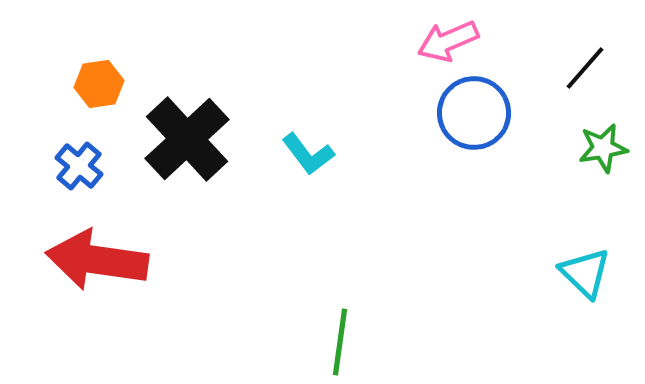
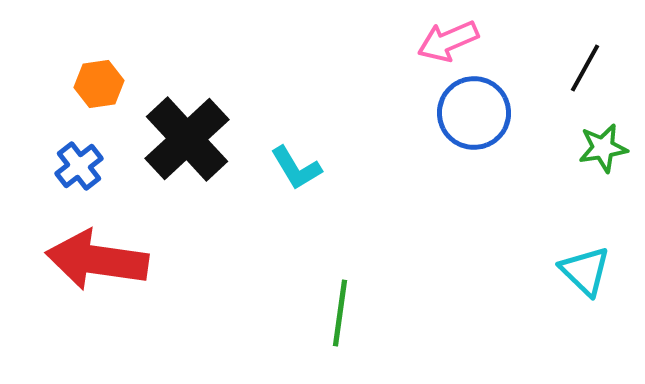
black line: rotated 12 degrees counterclockwise
cyan L-shape: moved 12 px left, 14 px down; rotated 6 degrees clockwise
blue cross: rotated 12 degrees clockwise
cyan triangle: moved 2 px up
green line: moved 29 px up
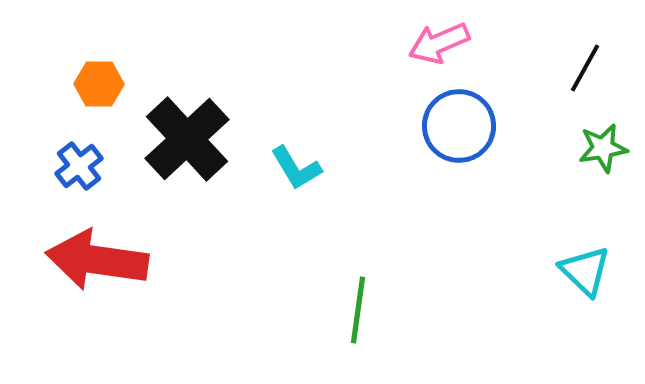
pink arrow: moved 9 px left, 2 px down
orange hexagon: rotated 9 degrees clockwise
blue circle: moved 15 px left, 13 px down
green line: moved 18 px right, 3 px up
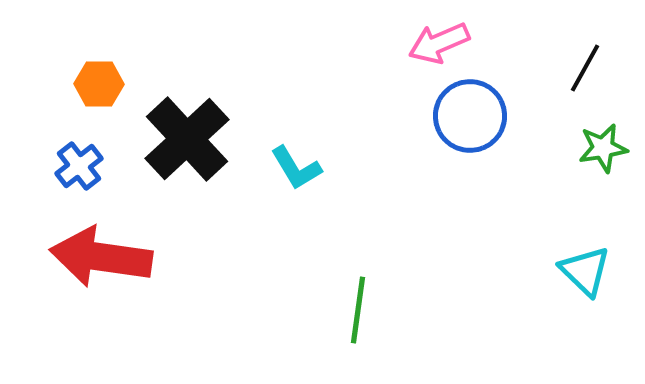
blue circle: moved 11 px right, 10 px up
red arrow: moved 4 px right, 3 px up
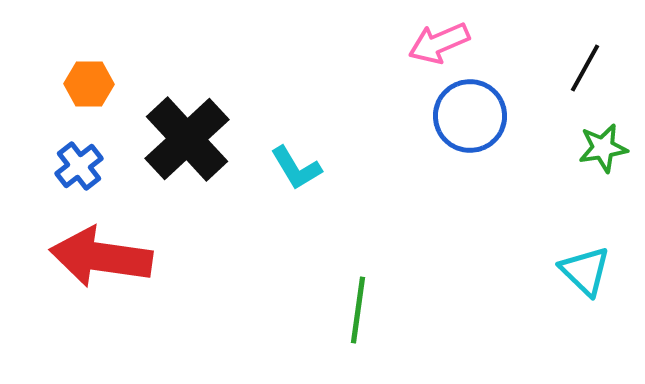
orange hexagon: moved 10 px left
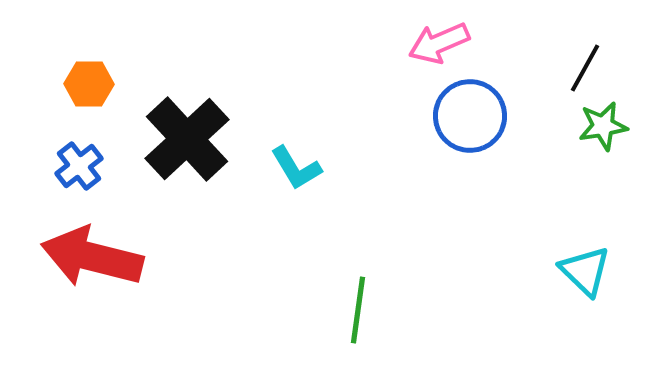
green star: moved 22 px up
red arrow: moved 9 px left; rotated 6 degrees clockwise
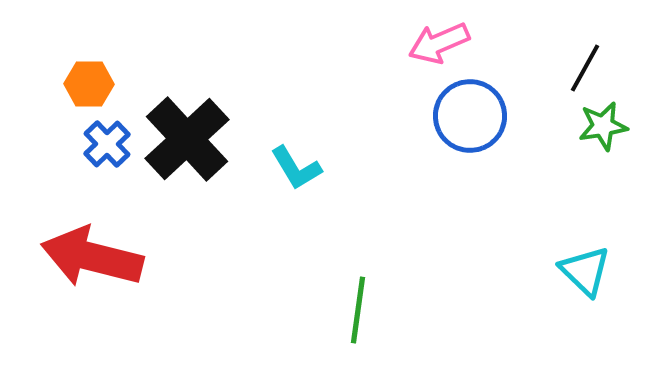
blue cross: moved 28 px right, 22 px up; rotated 6 degrees counterclockwise
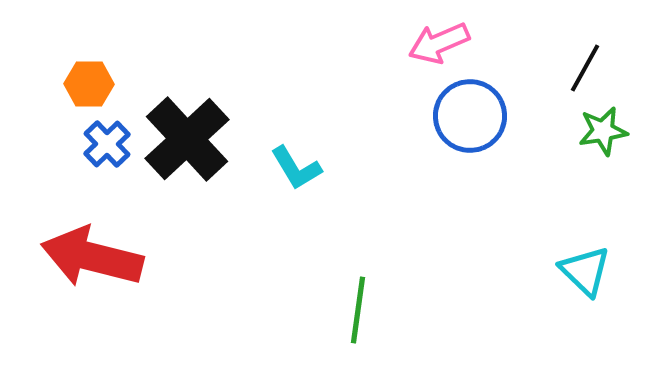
green star: moved 5 px down
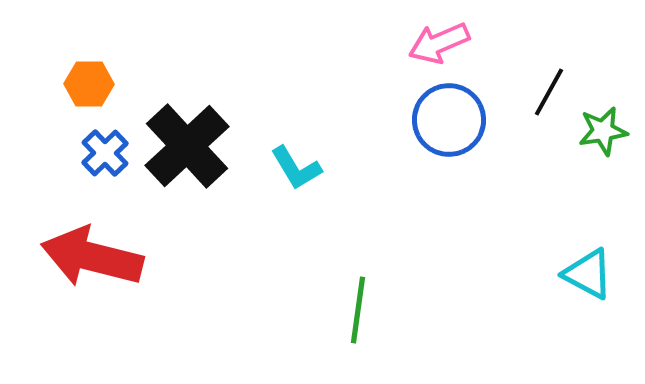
black line: moved 36 px left, 24 px down
blue circle: moved 21 px left, 4 px down
black cross: moved 7 px down
blue cross: moved 2 px left, 9 px down
cyan triangle: moved 3 px right, 3 px down; rotated 16 degrees counterclockwise
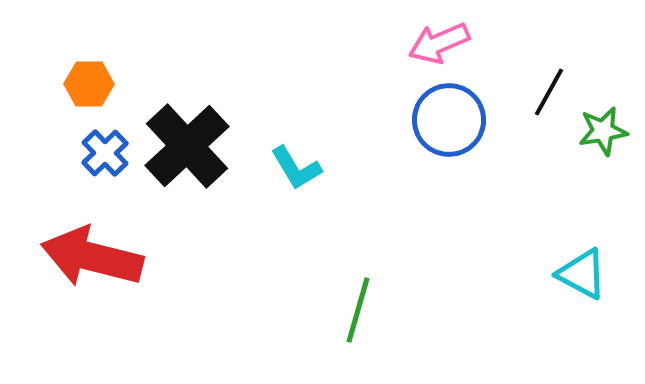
cyan triangle: moved 6 px left
green line: rotated 8 degrees clockwise
